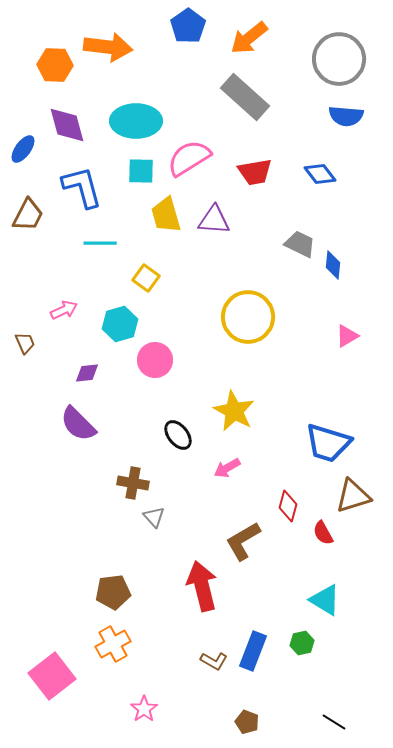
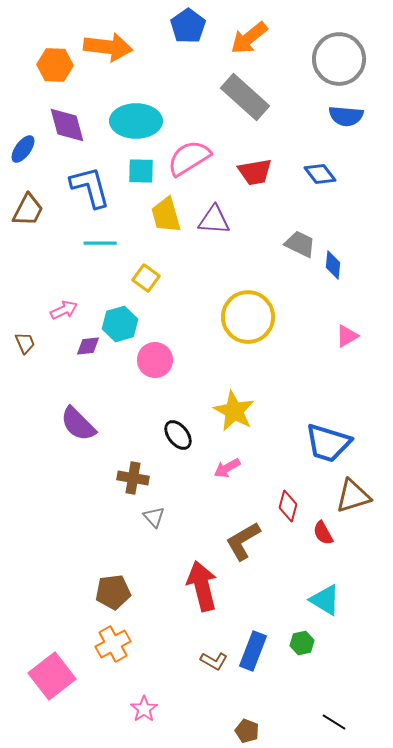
blue L-shape at (82, 187): moved 8 px right
brown trapezoid at (28, 215): moved 5 px up
purple diamond at (87, 373): moved 1 px right, 27 px up
brown cross at (133, 483): moved 5 px up
brown pentagon at (247, 722): moved 9 px down
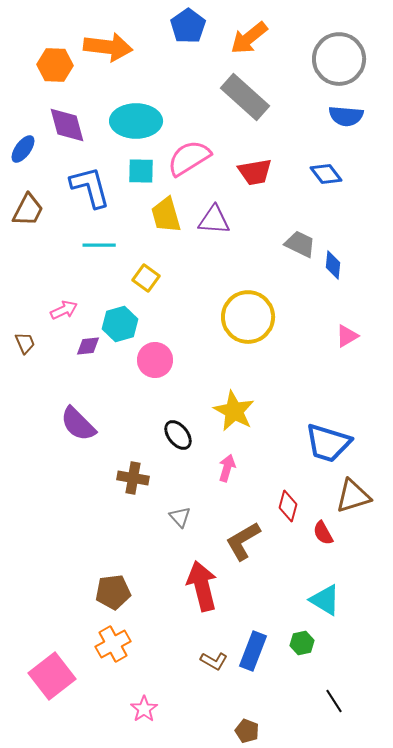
blue diamond at (320, 174): moved 6 px right
cyan line at (100, 243): moved 1 px left, 2 px down
pink arrow at (227, 468): rotated 136 degrees clockwise
gray triangle at (154, 517): moved 26 px right
black line at (334, 722): moved 21 px up; rotated 25 degrees clockwise
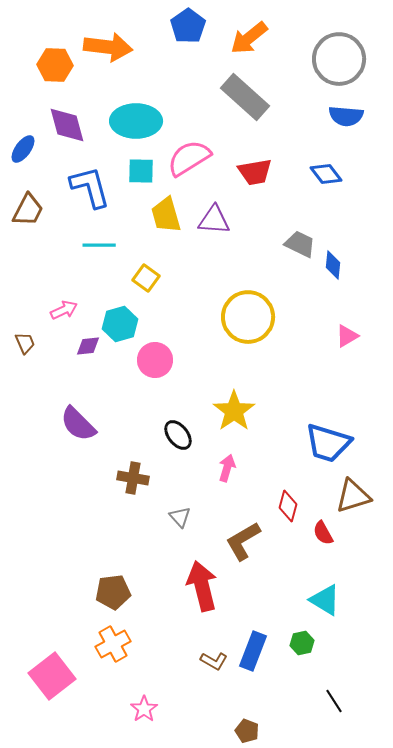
yellow star at (234, 411): rotated 9 degrees clockwise
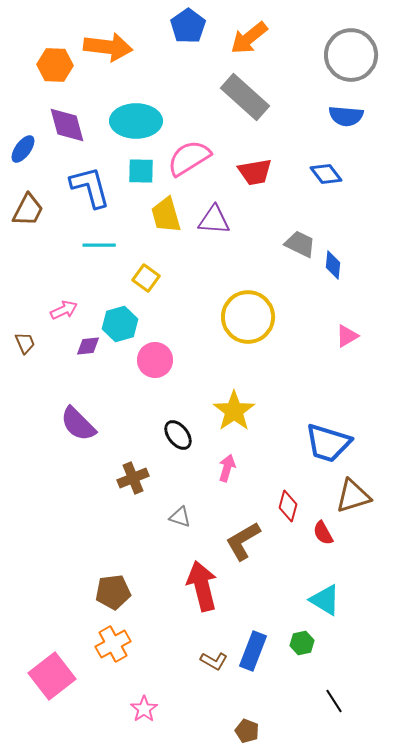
gray circle at (339, 59): moved 12 px right, 4 px up
brown cross at (133, 478): rotated 32 degrees counterclockwise
gray triangle at (180, 517): rotated 30 degrees counterclockwise
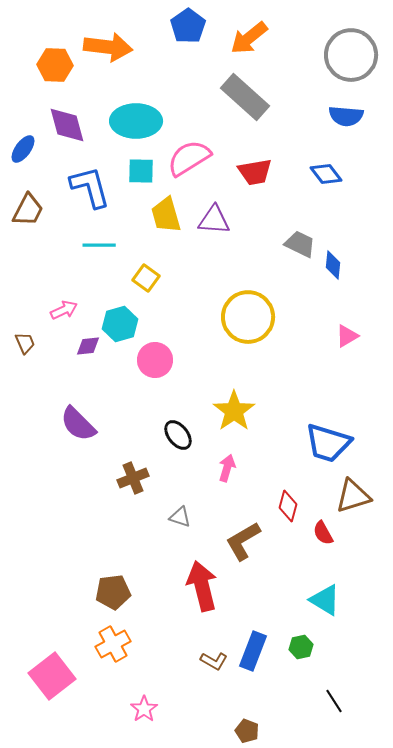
green hexagon at (302, 643): moved 1 px left, 4 px down
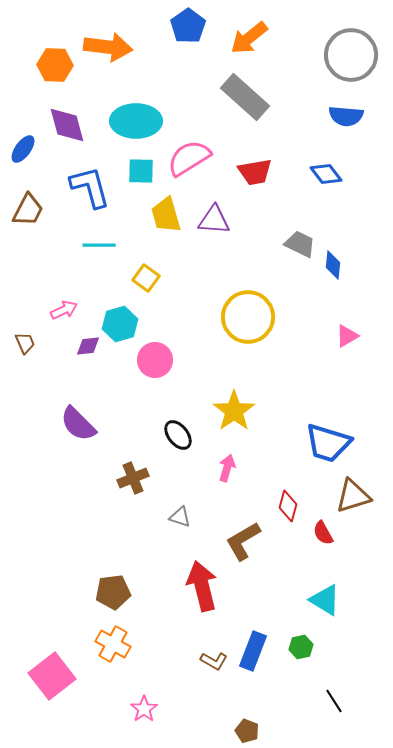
orange cross at (113, 644): rotated 32 degrees counterclockwise
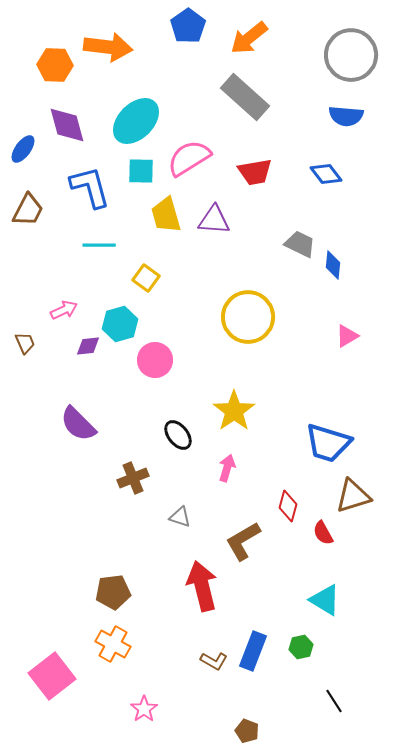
cyan ellipse at (136, 121): rotated 45 degrees counterclockwise
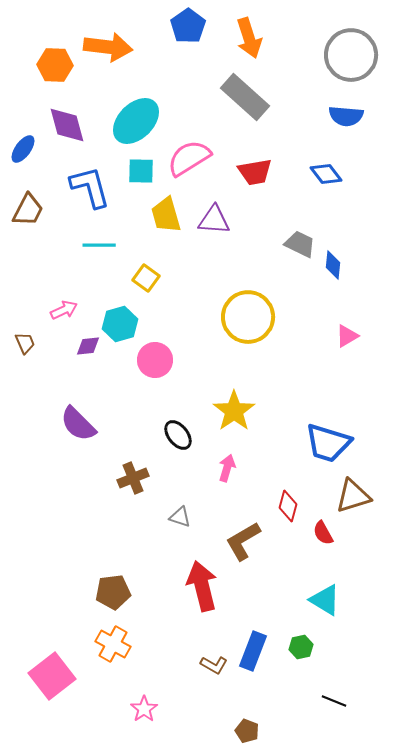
orange arrow at (249, 38): rotated 69 degrees counterclockwise
brown L-shape at (214, 661): moved 4 px down
black line at (334, 701): rotated 35 degrees counterclockwise
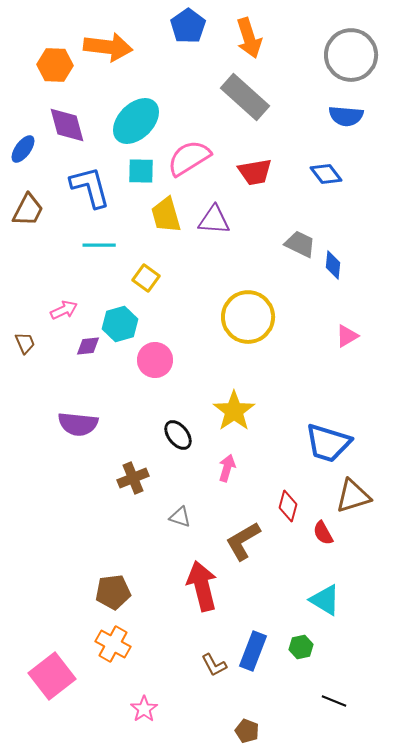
purple semicircle at (78, 424): rotated 39 degrees counterclockwise
brown L-shape at (214, 665): rotated 32 degrees clockwise
